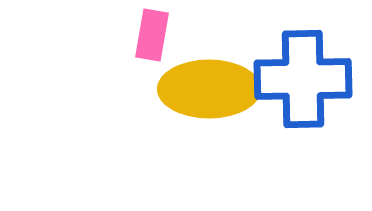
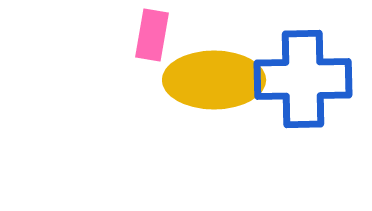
yellow ellipse: moved 5 px right, 9 px up
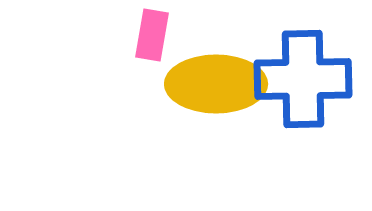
yellow ellipse: moved 2 px right, 4 px down
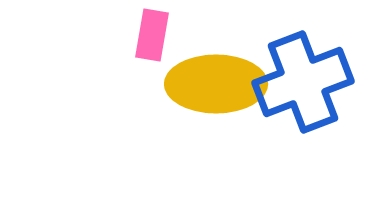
blue cross: moved 3 px down; rotated 20 degrees counterclockwise
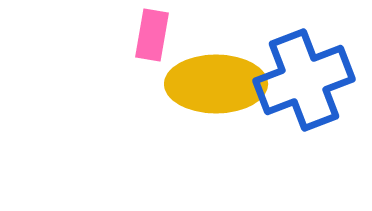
blue cross: moved 1 px right, 2 px up
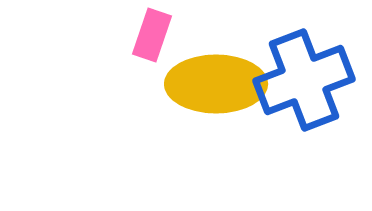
pink rectangle: rotated 9 degrees clockwise
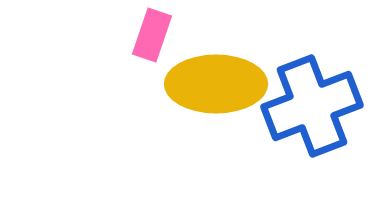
blue cross: moved 8 px right, 26 px down
